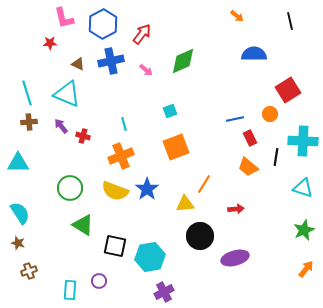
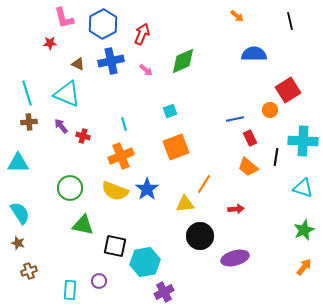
red arrow at (142, 34): rotated 15 degrees counterclockwise
orange circle at (270, 114): moved 4 px up
green triangle at (83, 225): rotated 20 degrees counterclockwise
cyan hexagon at (150, 257): moved 5 px left, 5 px down
orange arrow at (306, 269): moved 2 px left, 2 px up
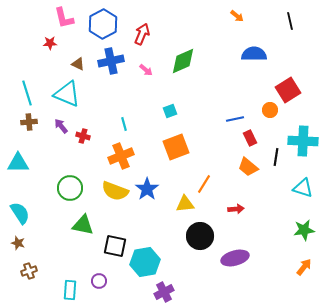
green star at (304, 230): rotated 15 degrees clockwise
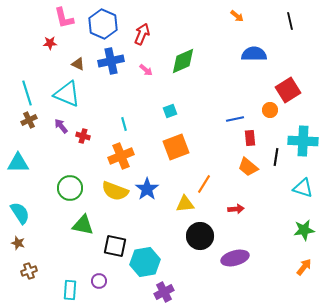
blue hexagon at (103, 24): rotated 8 degrees counterclockwise
brown cross at (29, 122): moved 2 px up; rotated 21 degrees counterclockwise
red rectangle at (250, 138): rotated 21 degrees clockwise
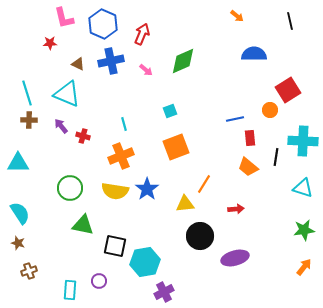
brown cross at (29, 120): rotated 28 degrees clockwise
yellow semicircle at (115, 191): rotated 12 degrees counterclockwise
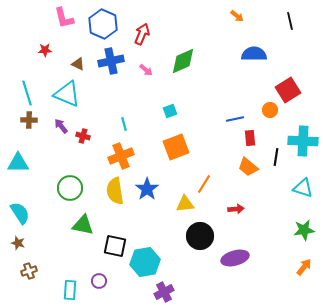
red star at (50, 43): moved 5 px left, 7 px down
yellow semicircle at (115, 191): rotated 72 degrees clockwise
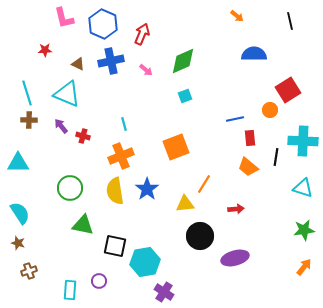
cyan square at (170, 111): moved 15 px right, 15 px up
purple cross at (164, 292): rotated 30 degrees counterclockwise
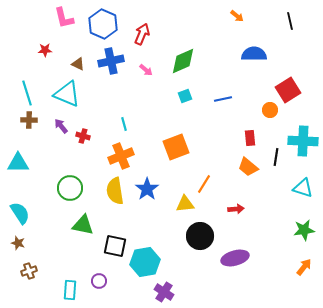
blue line at (235, 119): moved 12 px left, 20 px up
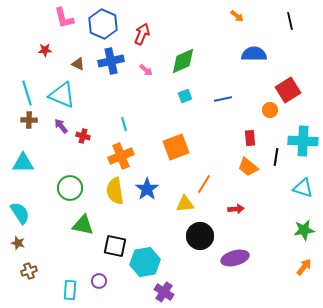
cyan triangle at (67, 94): moved 5 px left, 1 px down
cyan triangle at (18, 163): moved 5 px right
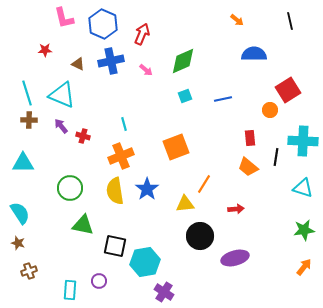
orange arrow at (237, 16): moved 4 px down
